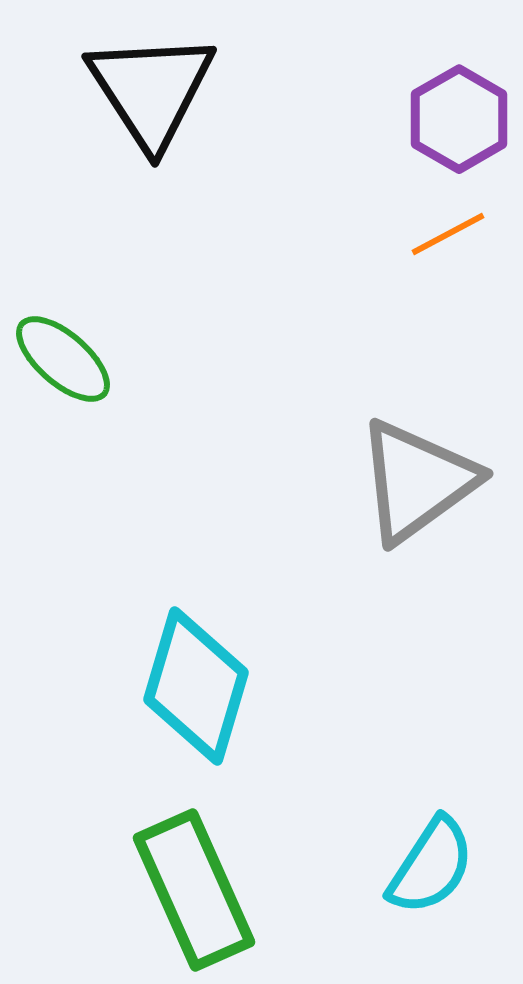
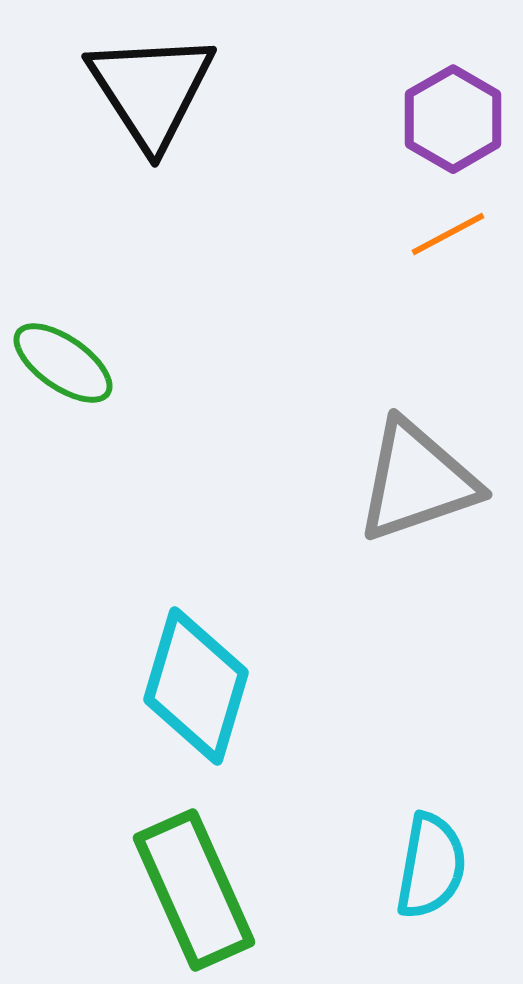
purple hexagon: moved 6 px left
green ellipse: moved 4 px down; rotated 6 degrees counterclockwise
gray triangle: rotated 17 degrees clockwise
cyan semicircle: rotated 23 degrees counterclockwise
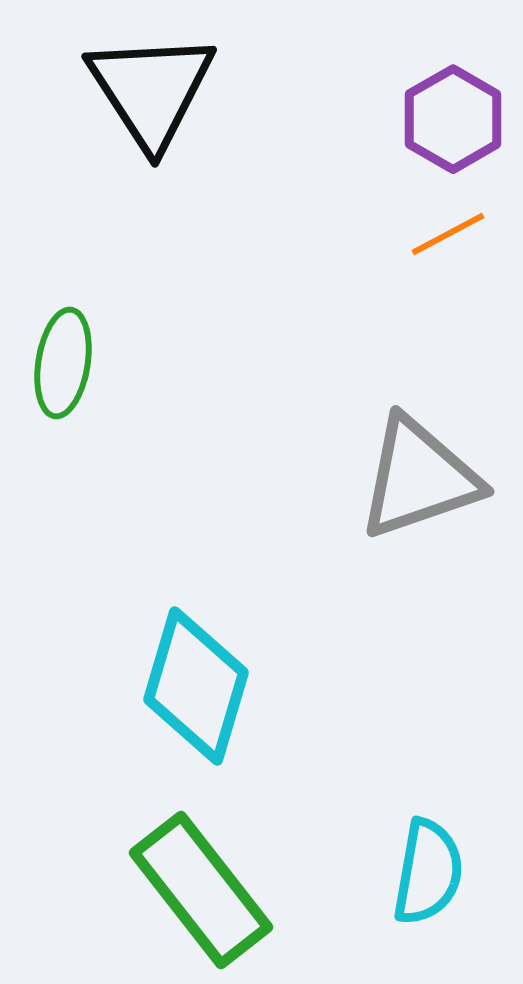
green ellipse: rotated 64 degrees clockwise
gray triangle: moved 2 px right, 3 px up
cyan semicircle: moved 3 px left, 6 px down
green rectangle: moved 7 px right; rotated 14 degrees counterclockwise
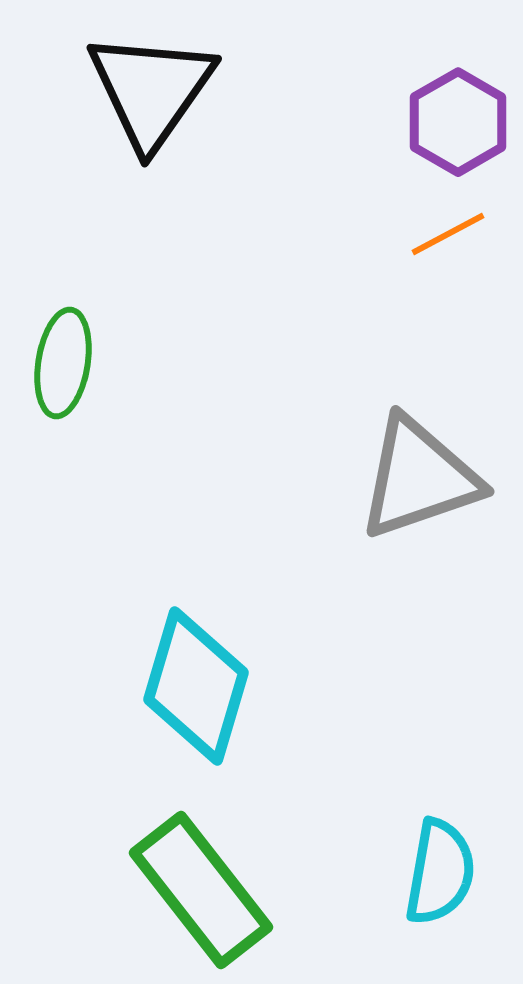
black triangle: rotated 8 degrees clockwise
purple hexagon: moved 5 px right, 3 px down
cyan semicircle: moved 12 px right
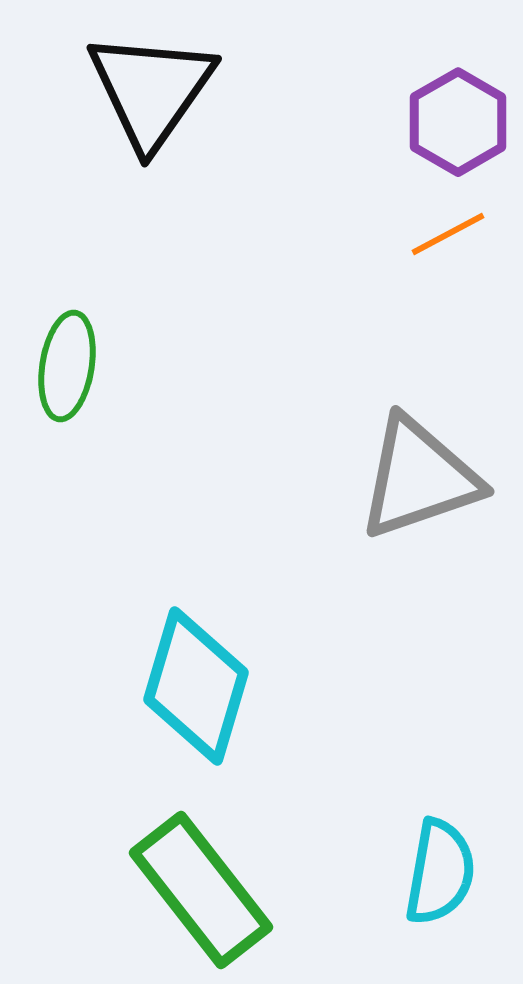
green ellipse: moved 4 px right, 3 px down
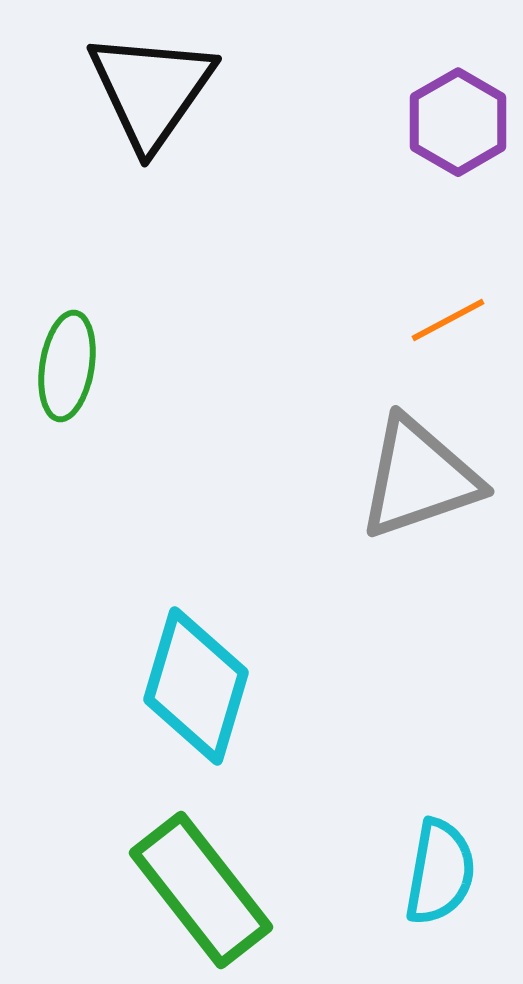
orange line: moved 86 px down
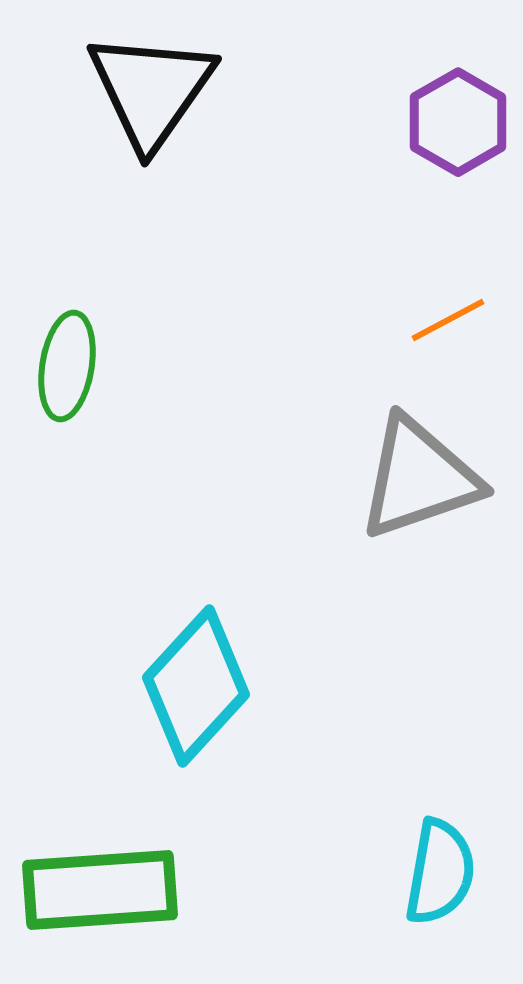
cyan diamond: rotated 26 degrees clockwise
green rectangle: moved 101 px left; rotated 56 degrees counterclockwise
